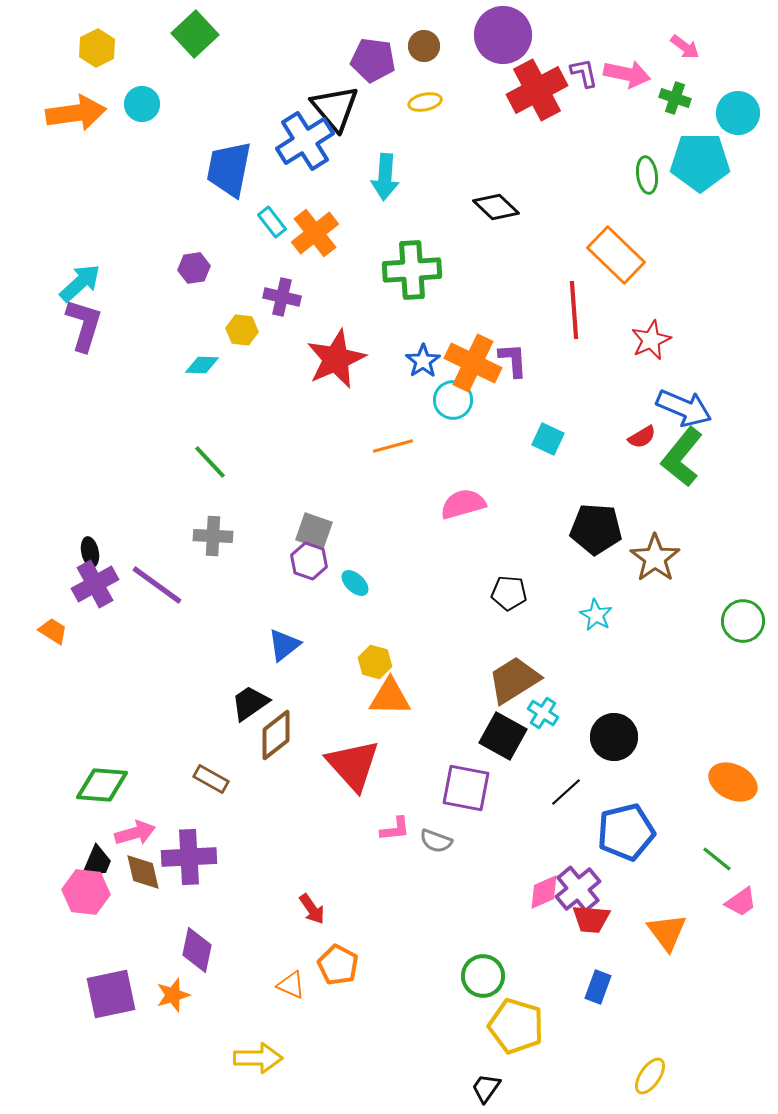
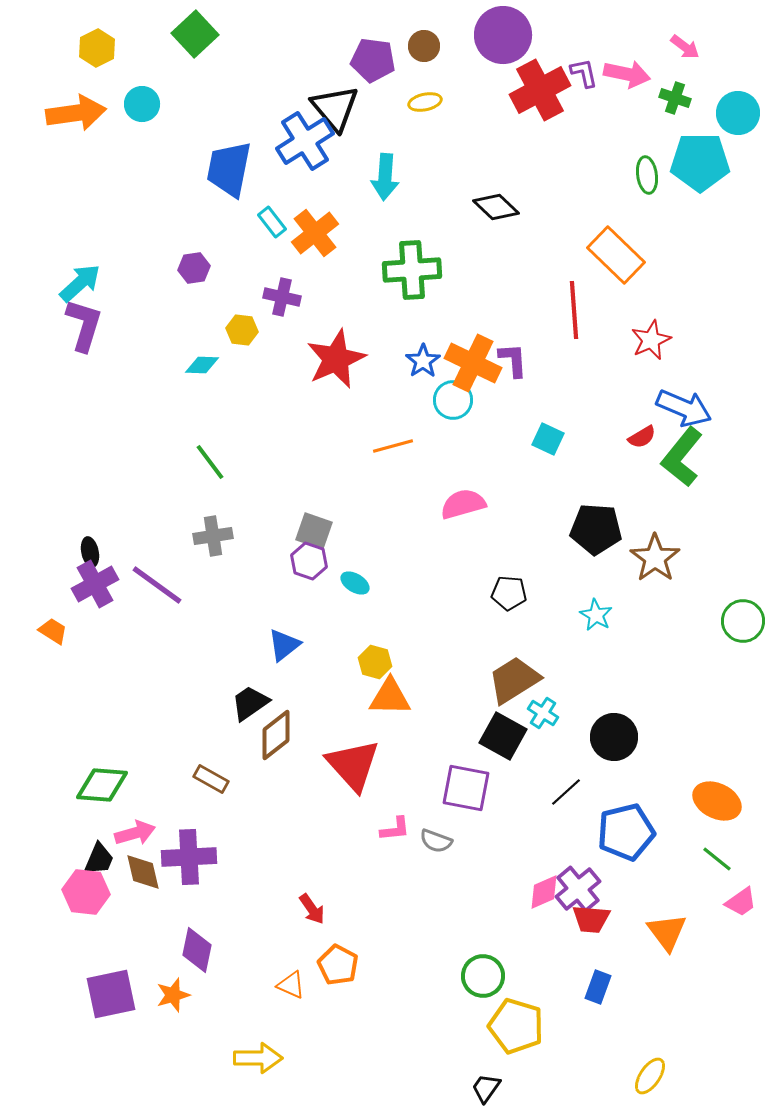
red cross at (537, 90): moved 3 px right
green line at (210, 462): rotated 6 degrees clockwise
gray cross at (213, 536): rotated 12 degrees counterclockwise
cyan ellipse at (355, 583): rotated 12 degrees counterclockwise
orange ellipse at (733, 782): moved 16 px left, 19 px down
black trapezoid at (97, 862): moved 2 px right, 3 px up
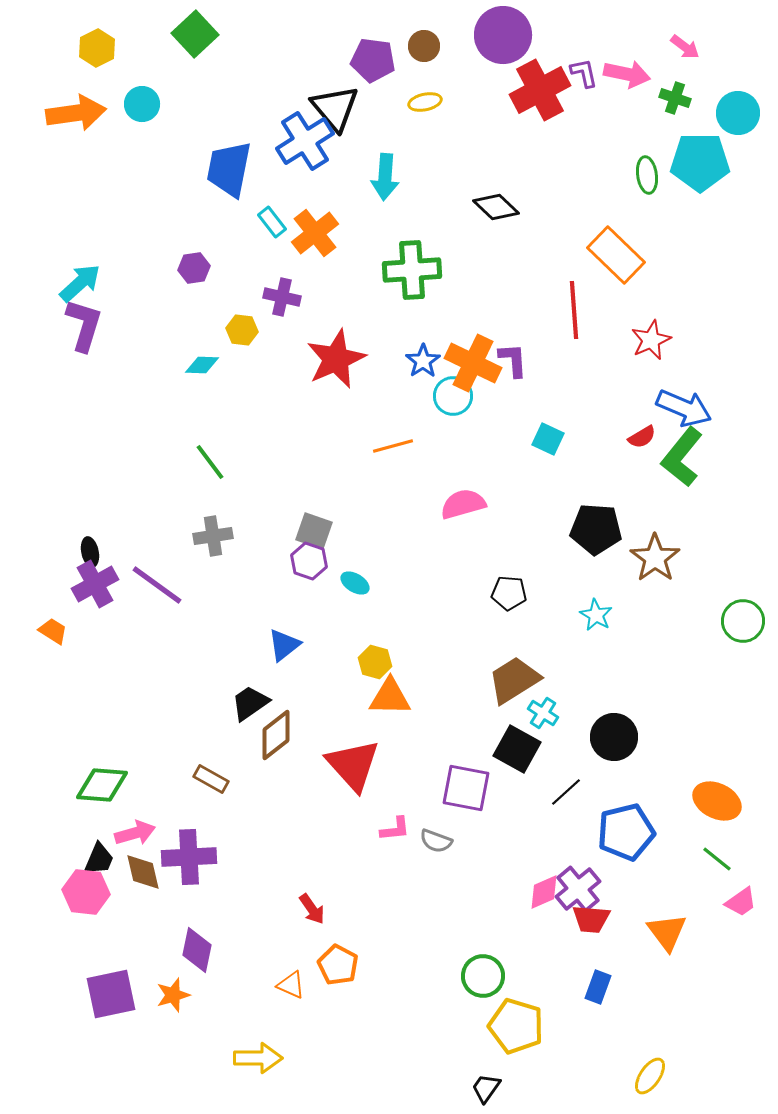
cyan circle at (453, 400): moved 4 px up
black square at (503, 736): moved 14 px right, 13 px down
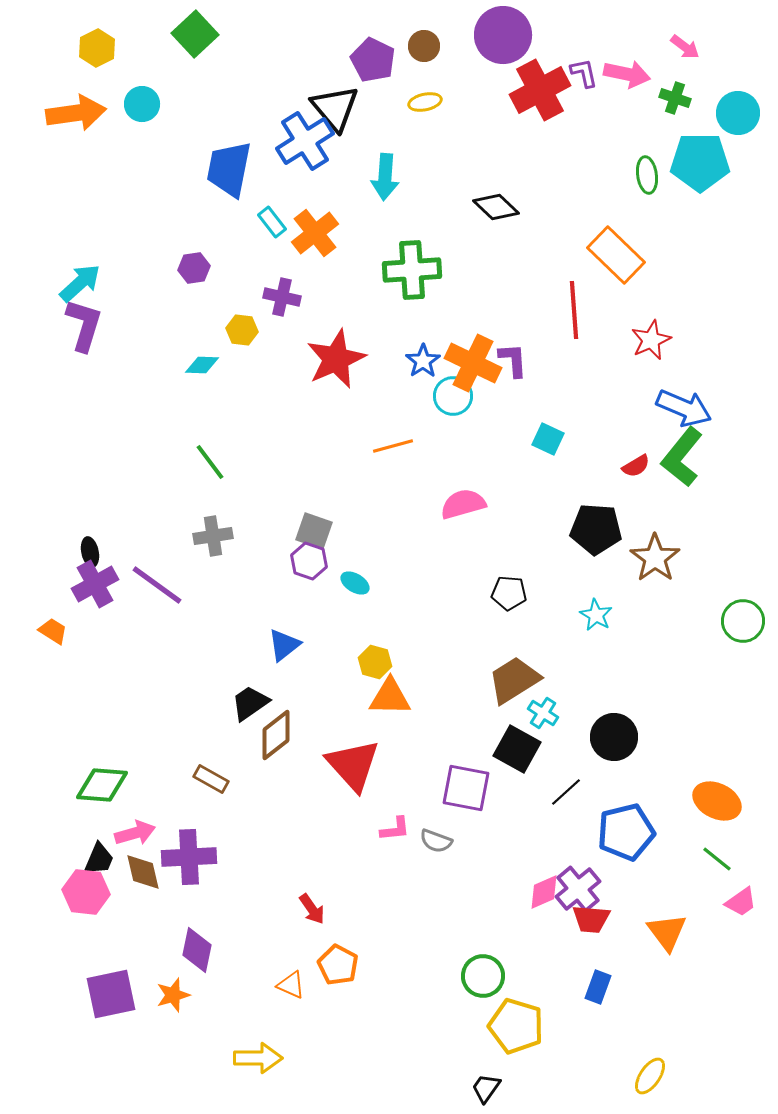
purple pentagon at (373, 60): rotated 18 degrees clockwise
red semicircle at (642, 437): moved 6 px left, 29 px down
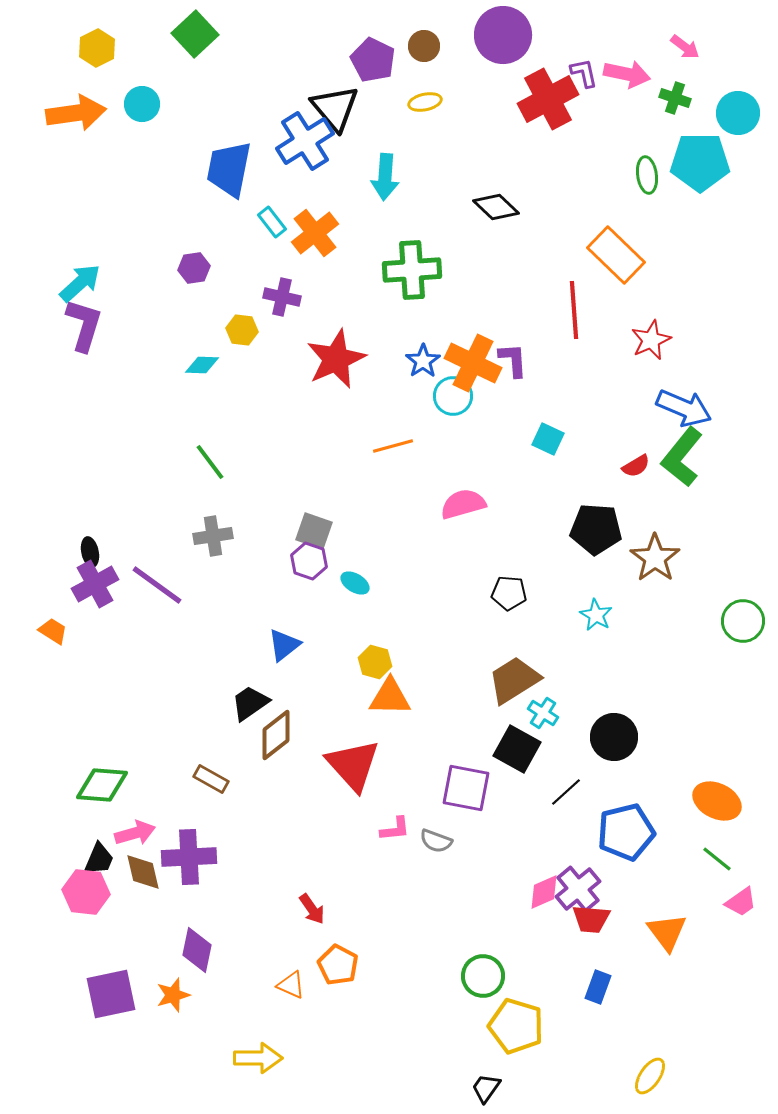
red cross at (540, 90): moved 8 px right, 9 px down
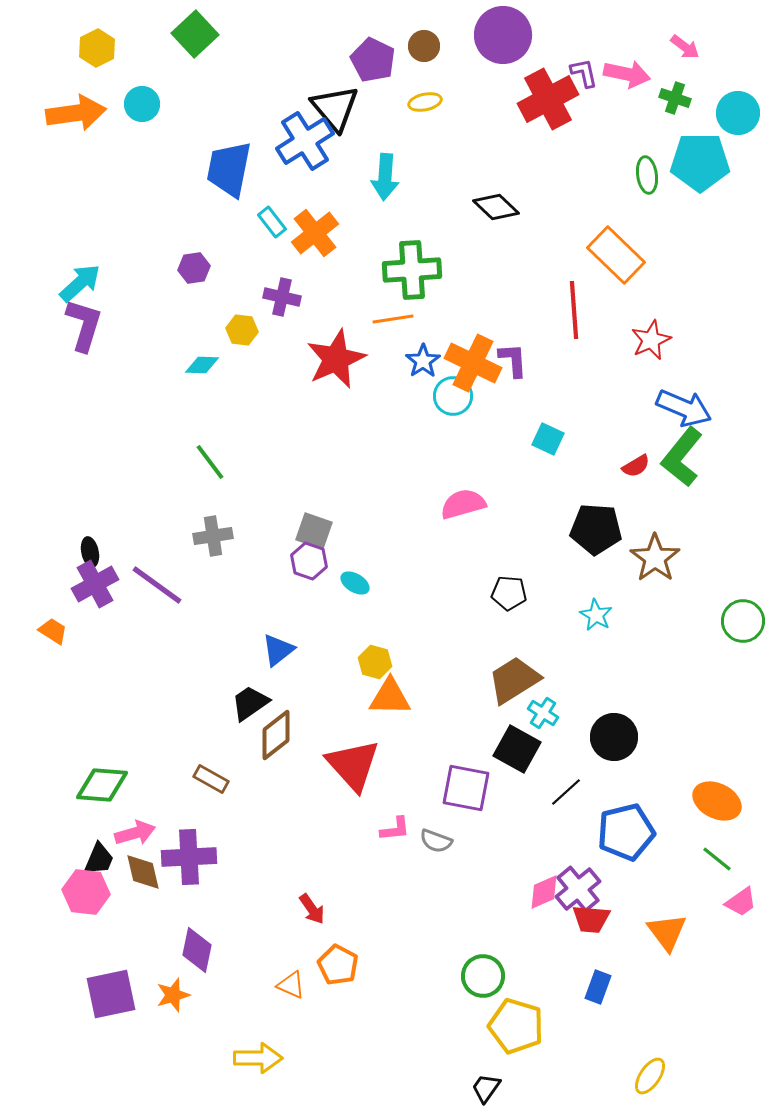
orange line at (393, 446): moved 127 px up; rotated 6 degrees clockwise
blue triangle at (284, 645): moved 6 px left, 5 px down
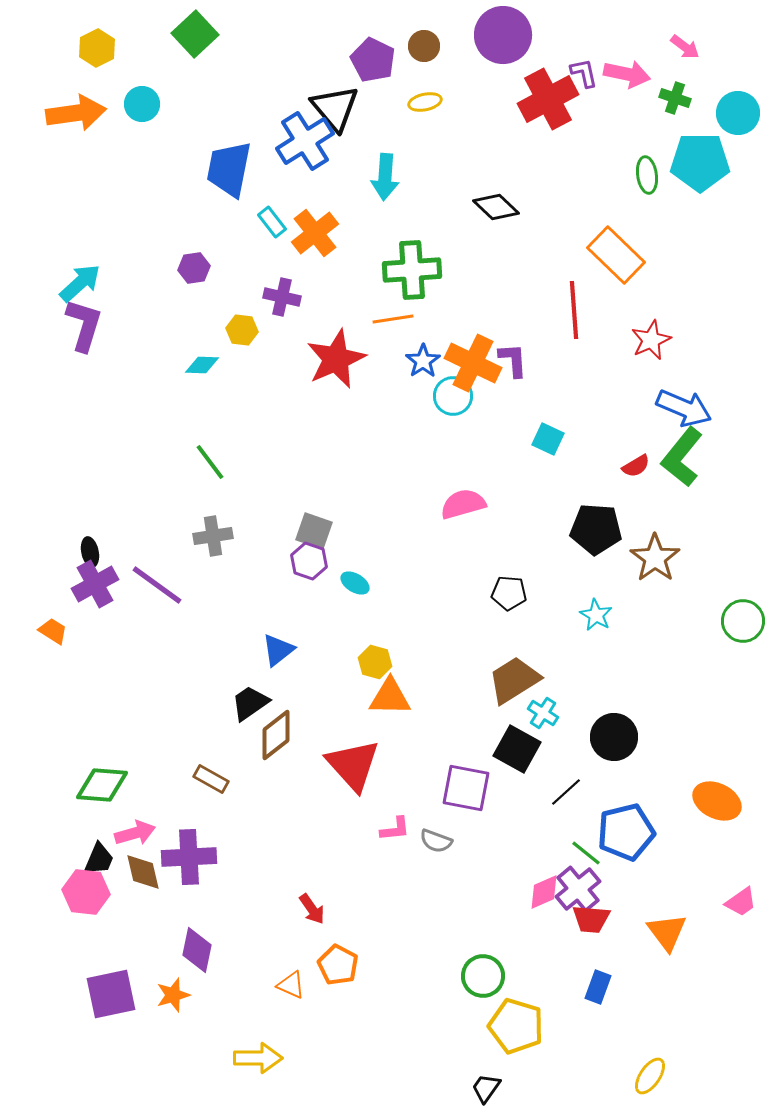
green line at (717, 859): moved 131 px left, 6 px up
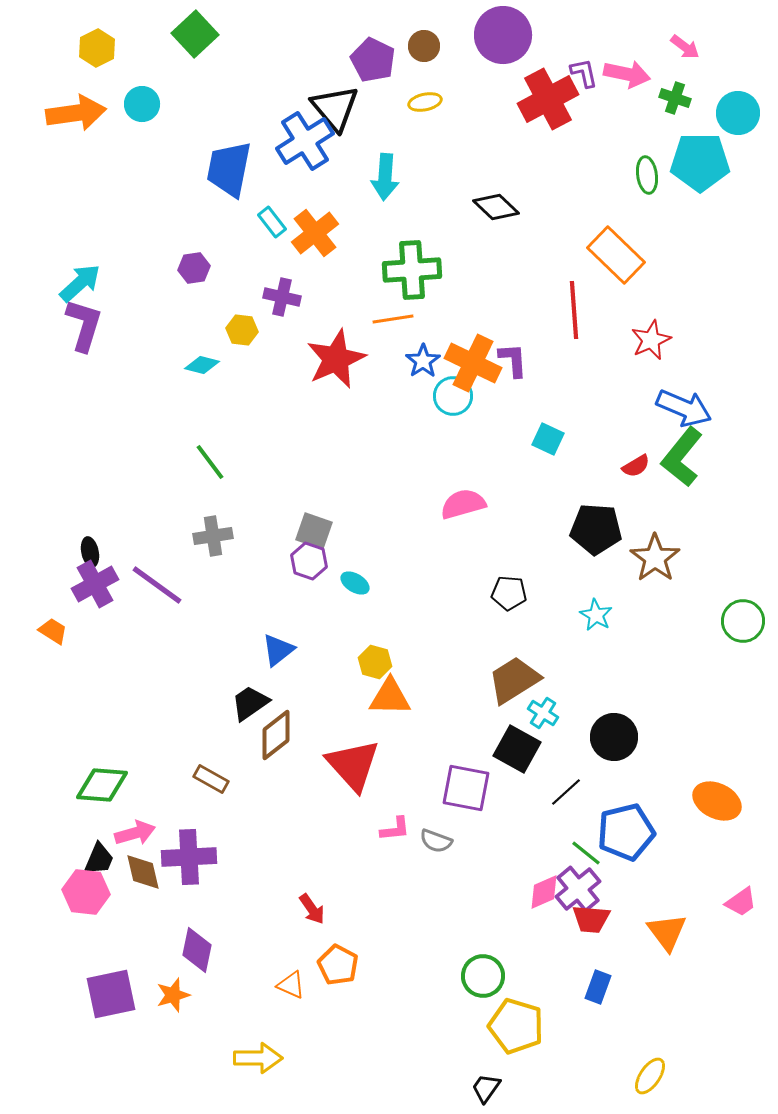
cyan diamond at (202, 365): rotated 12 degrees clockwise
